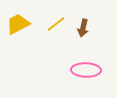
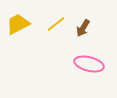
brown arrow: rotated 18 degrees clockwise
pink ellipse: moved 3 px right, 6 px up; rotated 12 degrees clockwise
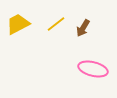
pink ellipse: moved 4 px right, 5 px down
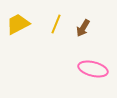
yellow line: rotated 30 degrees counterclockwise
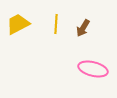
yellow line: rotated 18 degrees counterclockwise
